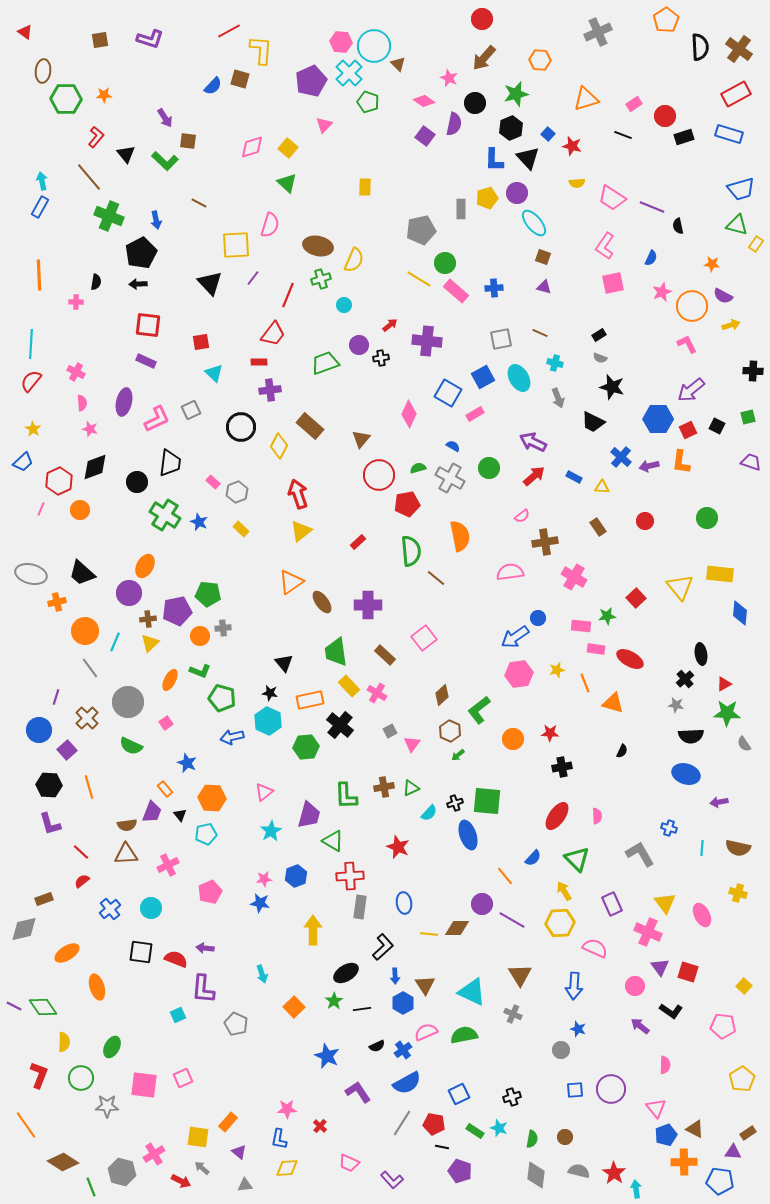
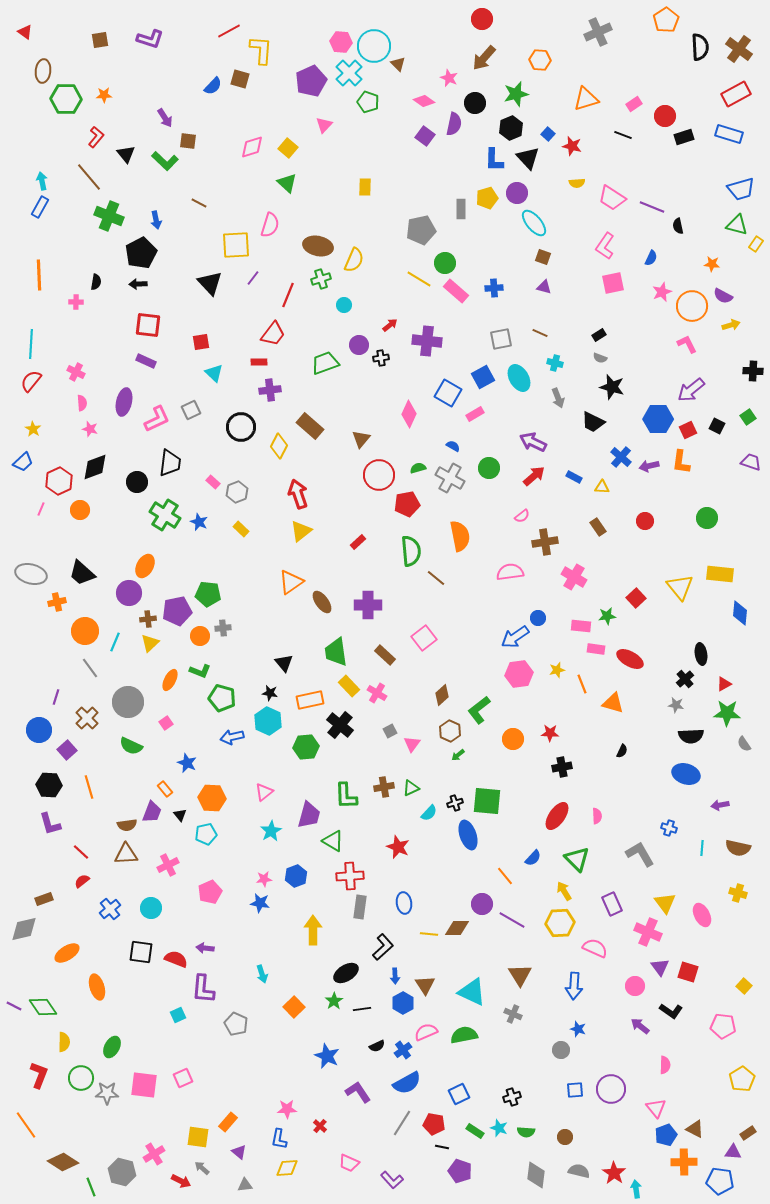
green square at (748, 417): rotated 21 degrees counterclockwise
orange line at (585, 683): moved 3 px left, 1 px down
purple arrow at (719, 802): moved 1 px right, 3 px down
gray star at (107, 1106): moved 13 px up
green semicircle at (532, 1139): moved 6 px left, 7 px up; rotated 84 degrees clockwise
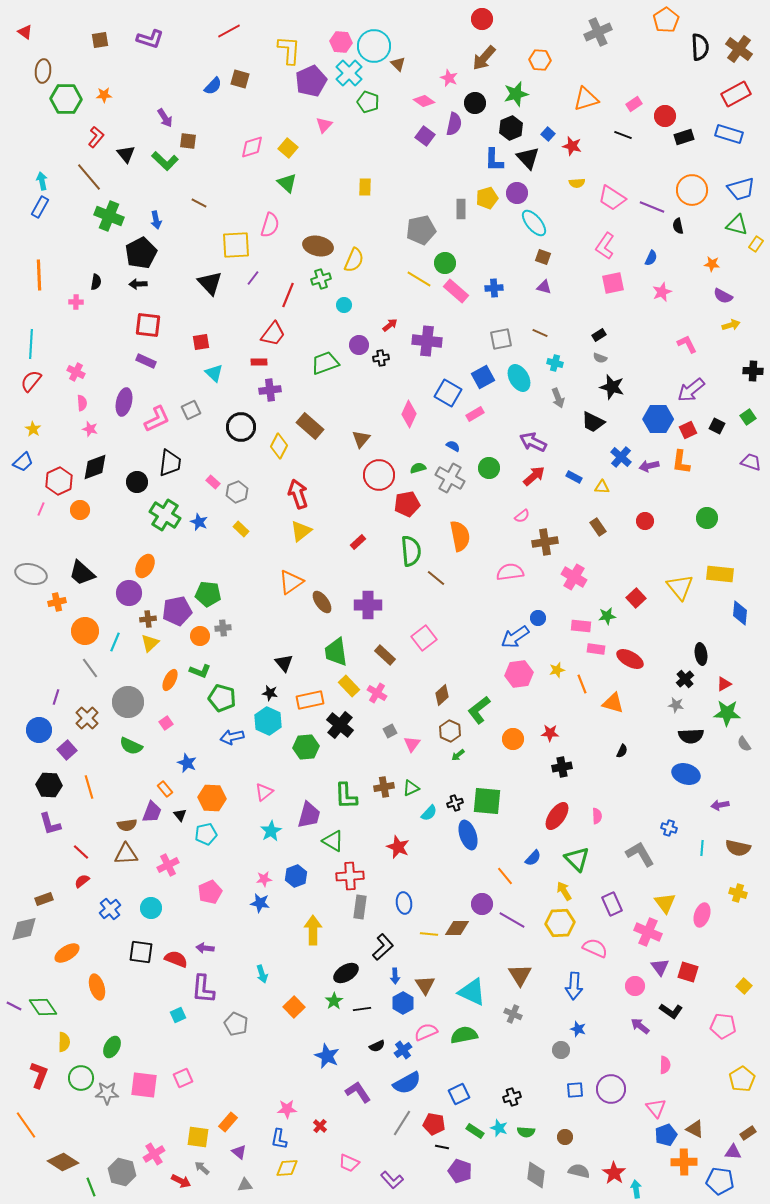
yellow L-shape at (261, 50): moved 28 px right
orange circle at (692, 306): moved 116 px up
pink ellipse at (702, 915): rotated 45 degrees clockwise
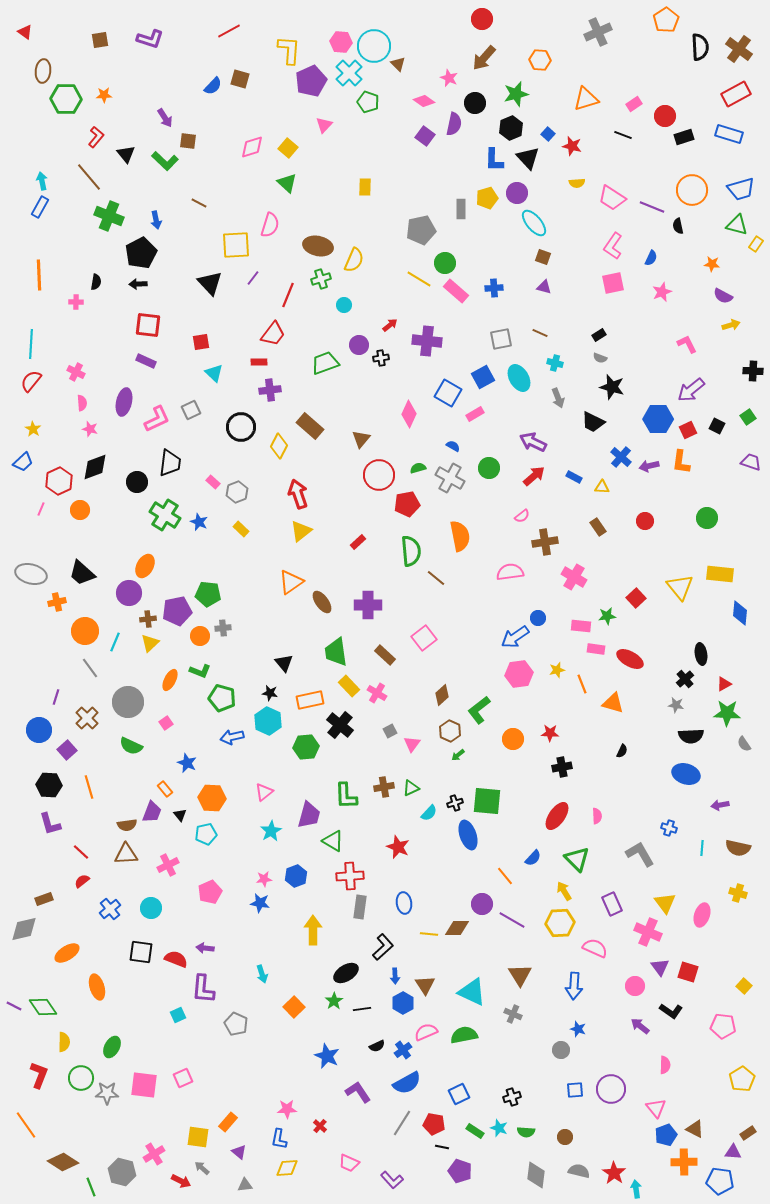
pink L-shape at (605, 246): moved 8 px right
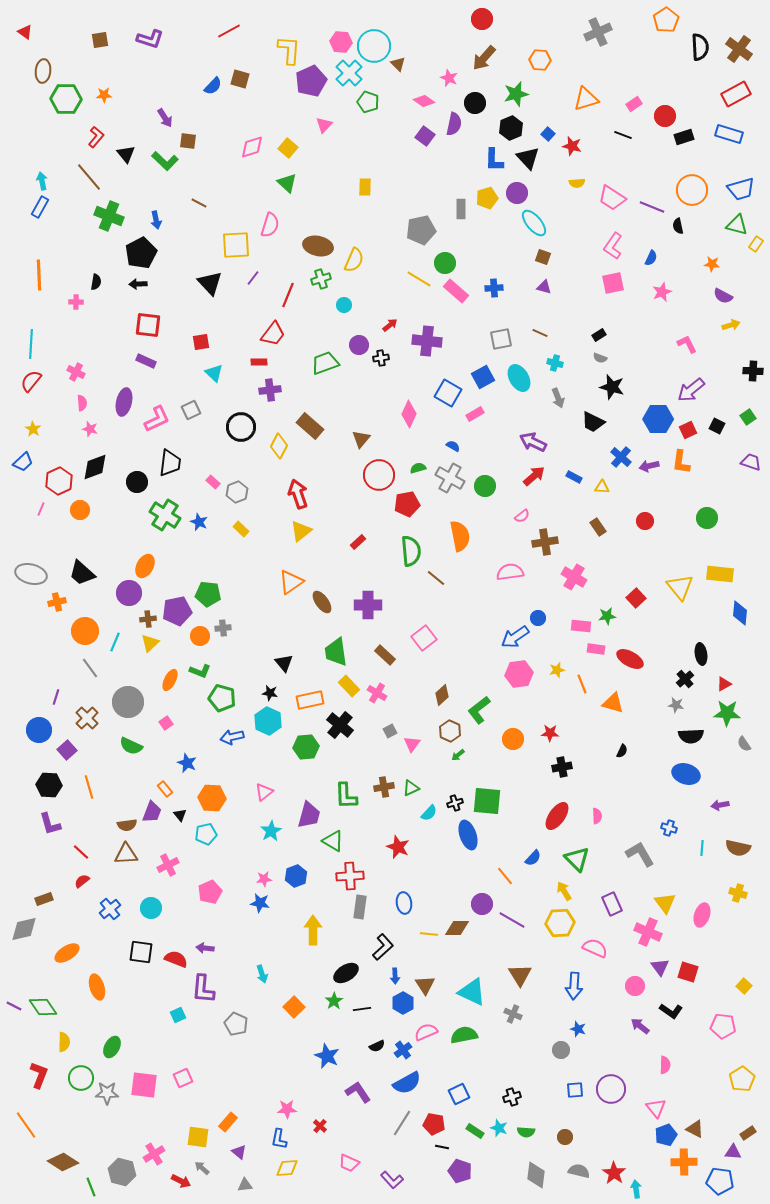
green circle at (489, 468): moved 4 px left, 18 px down
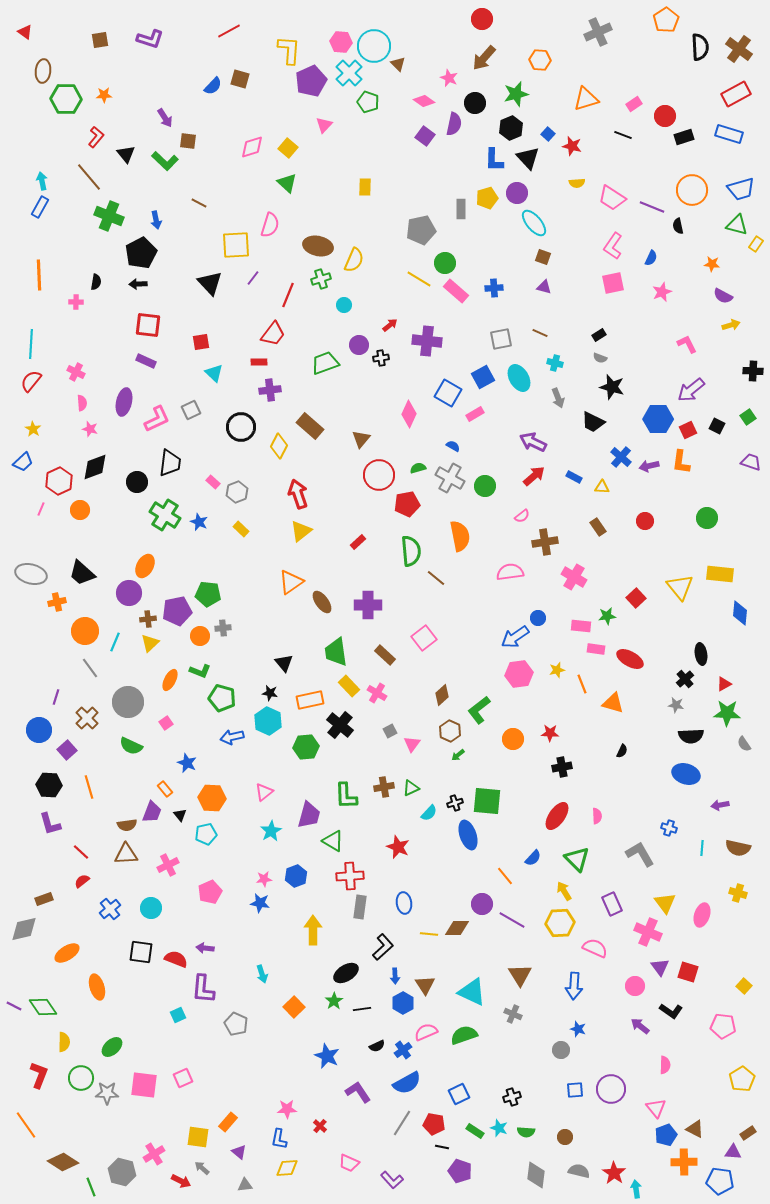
green semicircle at (464, 1035): rotated 8 degrees counterclockwise
green ellipse at (112, 1047): rotated 20 degrees clockwise
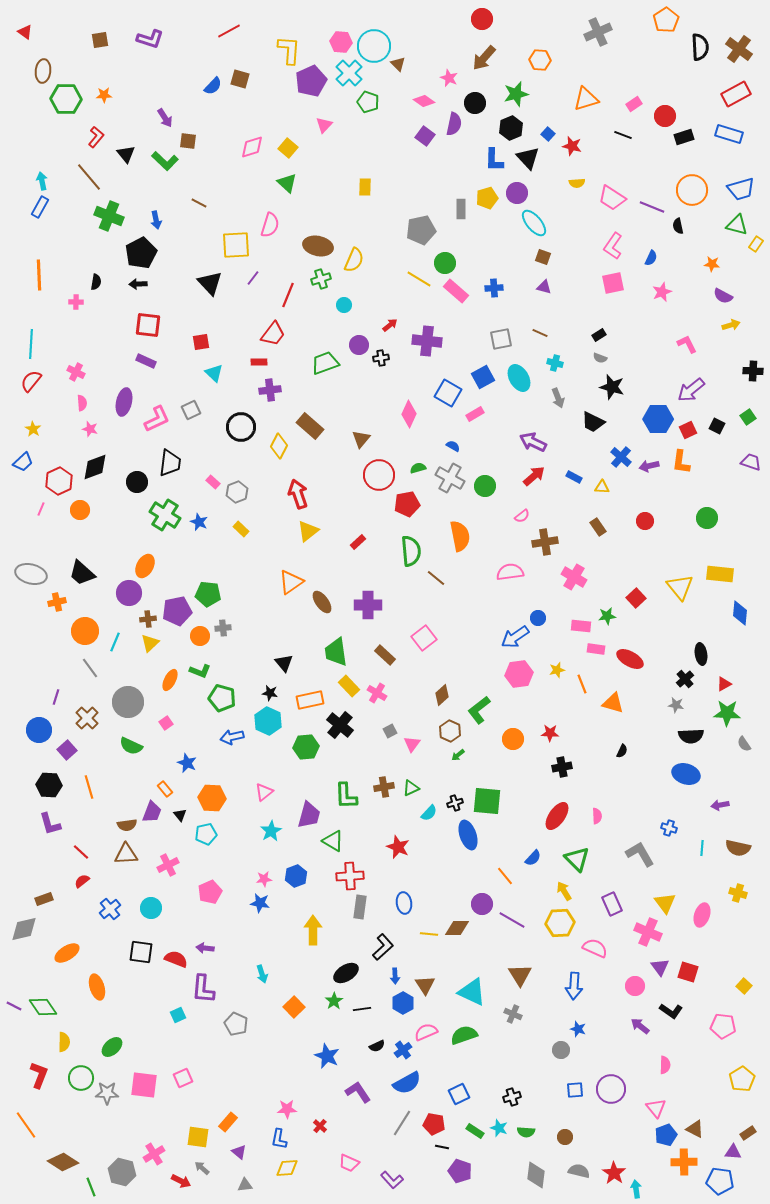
yellow triangle at (301, 531): moved 7 px right
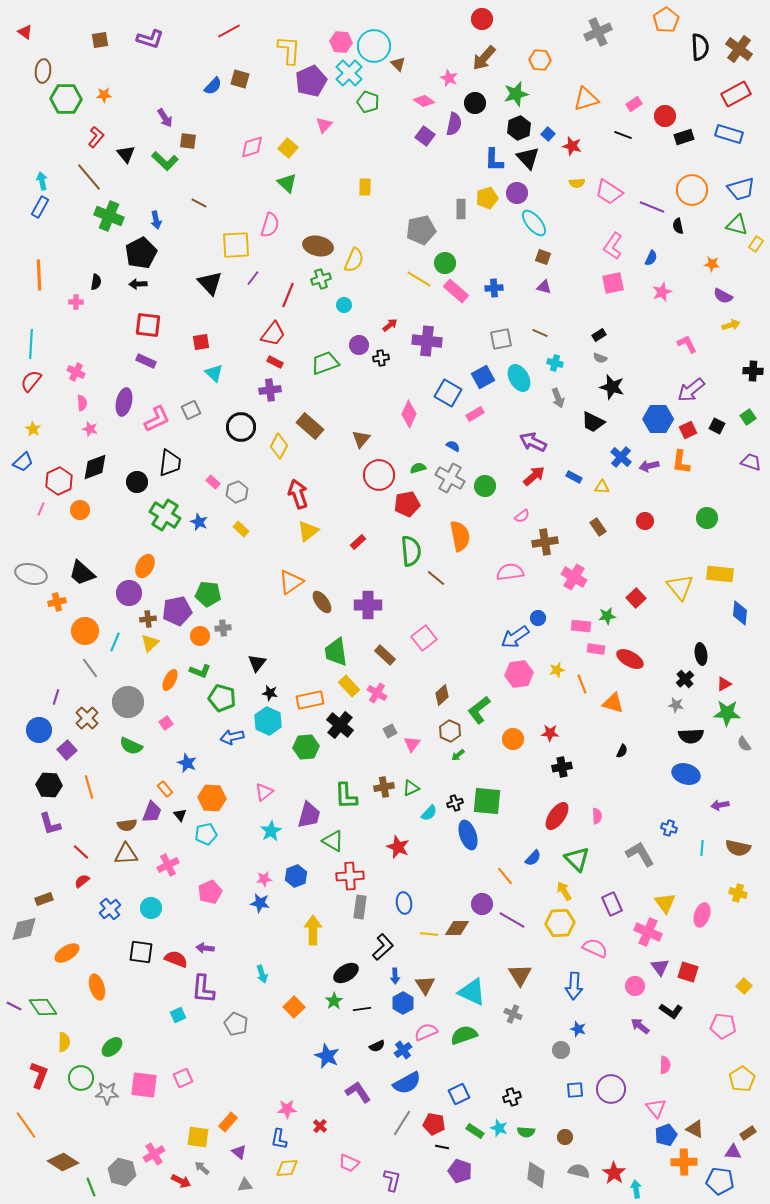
black hexagon at (511, 128): moved 8 px right
pink trapezoid at (612, 198): moved 3 px left, 6 px up
red rectangle at (259, 362): moved 16 px right; rotated 28 degrees clockwise
black triangle at (284, 663): moved 27 px left; rotated 18 degrees clockwise
purple L-shape at (392, 1180): rotated 125 degrees counterclockwise
